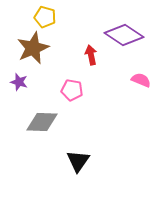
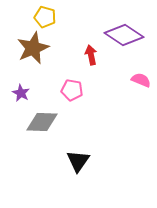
purple star: moved 2 px right, 11 px down; rotated 12 degrees clockwise
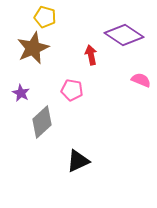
gray diamond: rotated 44 degrees counterclockwise
black triangle: rotated 30 degrees clockwise
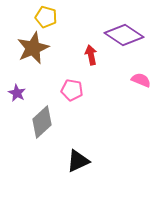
yellow pentagon: moved 1 px right
purple star: moved 4 px left
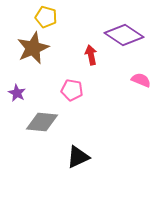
gray diamond: rotated 48 degrees clockwise
black triangle: moved 4 px up
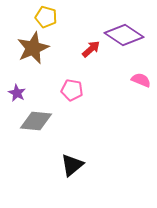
red arrow: moved 6 px up; rotated 60 degrees clockwise
gray diamond: moved 6 px left, 1 px up
black triangle: moved 6 px left, 8 px down; rotated 15 degrees counterclockwise
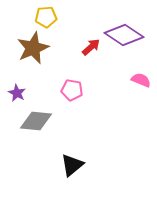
yellow pentagon: rotated 20 degrees counterclockwise
red arrow: moved 2 px up
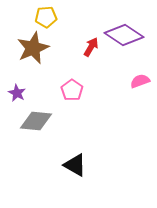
red arrow: rotated 18 degrees counterclockwise
pink semicircle: moved 1 px left, 1 px down; rotated 42 degrees counterclockwise
pink pentagon: rotated 25 degrees clockwise
black triangle: moved 3 px right; rotated 50 degrees counterclockwise
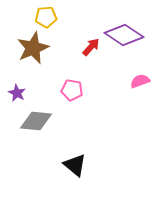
red arrow: rotated 12 degrees clockwise
pink pentagon: rotated 25 degrees counterclockwise
black triangle: rotated 10 degrees clockwise
